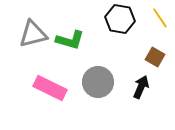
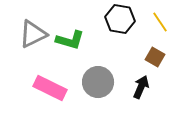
yellow line: moved 4 px down
gray triangle: rotated 12 degrees counterclockwise
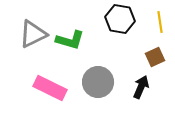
yellow line: rotated 25 degrees clockwise
brown square: rotated 36 degrees clockwise
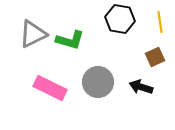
black arrow: rotated 95 degrees counterclockwise
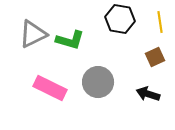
black arrow: moved 7 px right, 7 px down
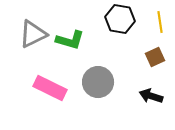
black arrow: moved 3 px right, 2 px down
